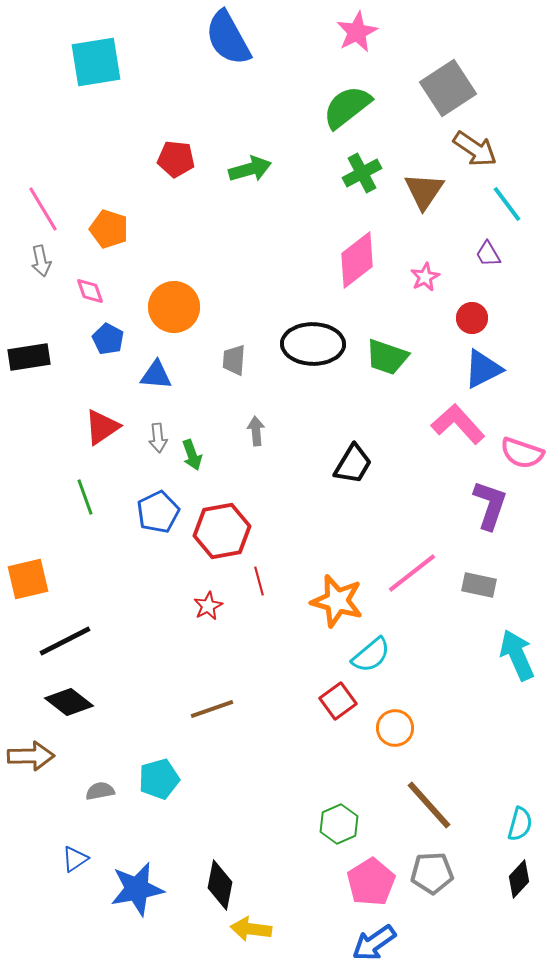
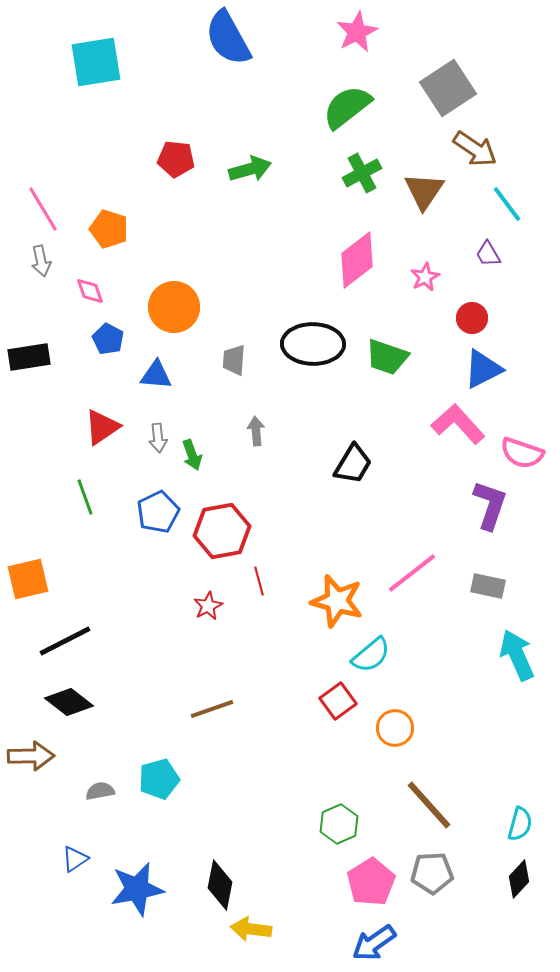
gray rectangle at (479, 585): moved 9 px right, 1 px down
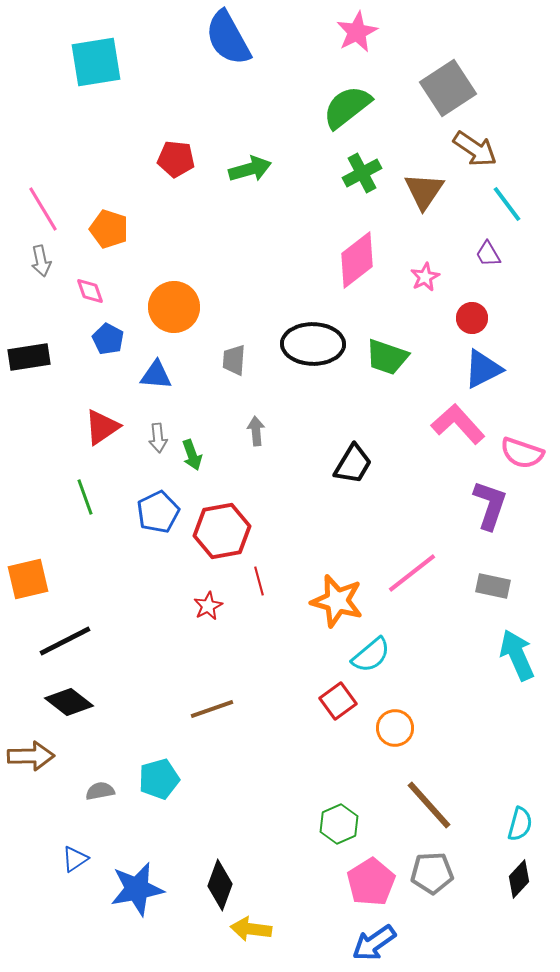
gray rectangle at (488, 586): moved 5 px right
black diamond at (220, 885): rotated 9 degrees clockwise
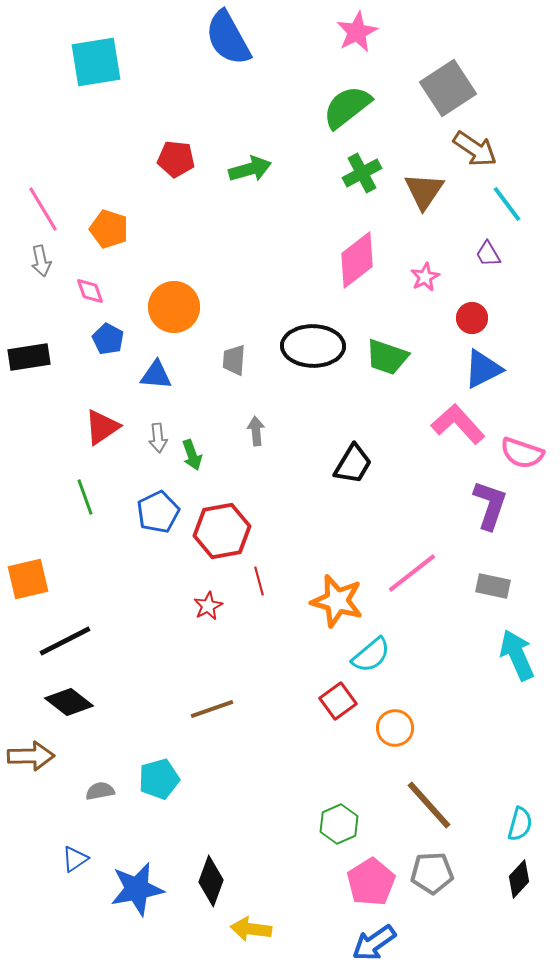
black ellipse at (313, 344): moved 2 px down
black diamond at (220, 885): moved 9 px left, 4 px up
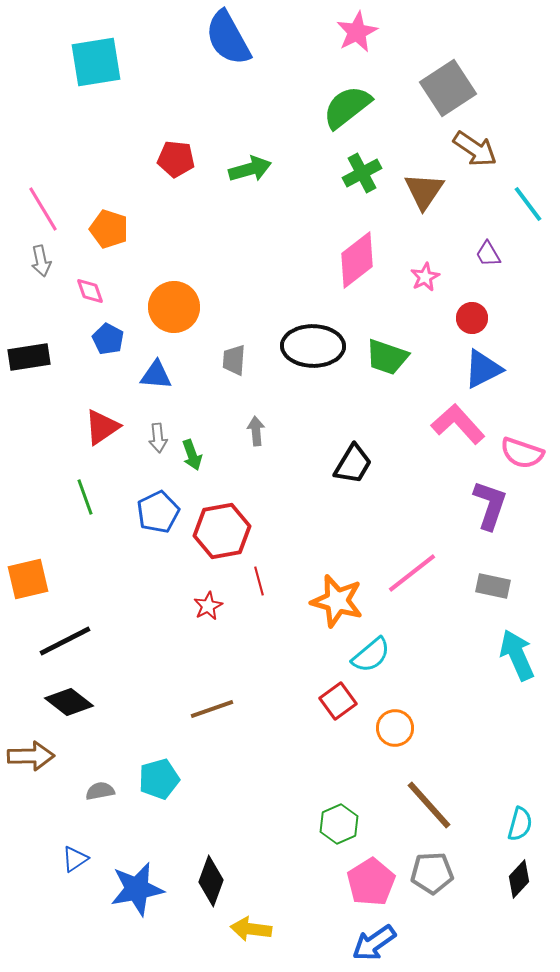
cyan line at (507, 204): moved 21 px right
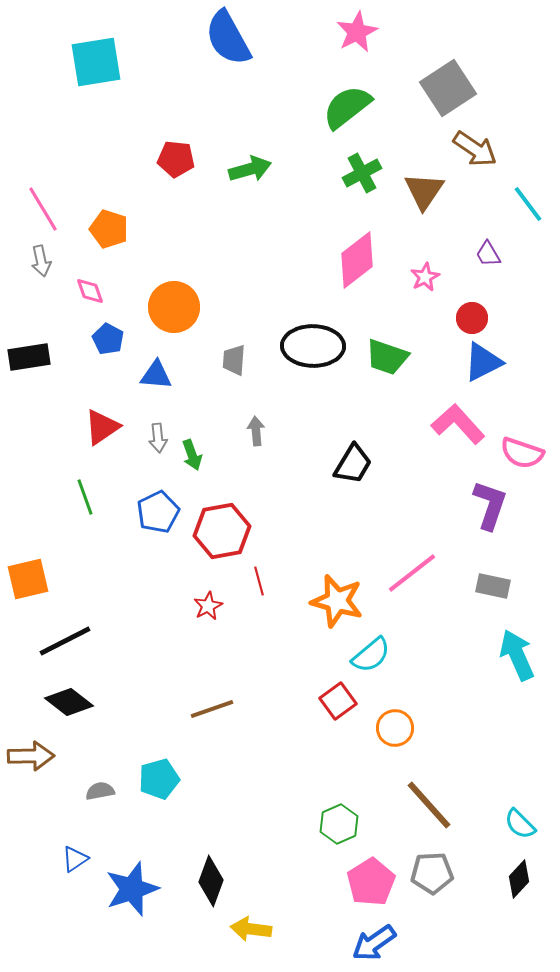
blue triangle at (483, 369): moved 7 px up
cyan semicircle at (520, 824): rotated 120 degrees clockwise
blue star at (137, 889): moved 5 px left; rotated 8 degrees counterclockwise
